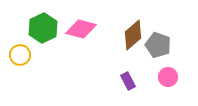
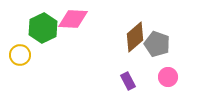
pink diamond: moved 8 px left, 10 px up; rotated 12 degrees counterclockwise
brown diamond: moved 2 px right, 2 px down
gray pentagon: moved 1 px left, 1 px up
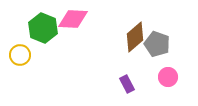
green hexagon: rotated 12 degrees counterclockwise
purple rectangle: moved 1 px left, 3 px down
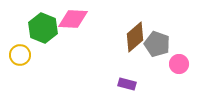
pink circle: moved 11 px right, 13 px up
purple rectangle: rotated 48 degrees counterclockwise
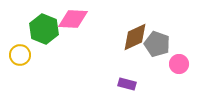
green hexagon: moved 1 px right, 1 px down
brown diamond: rotated 16 degrees clockwise
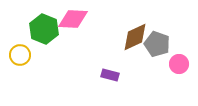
purple rectangle: moved 17 px left, 9 px up
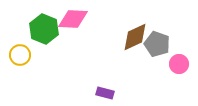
purple rectangle: moved 5 px left, 18 px down
